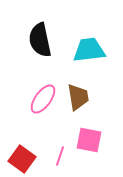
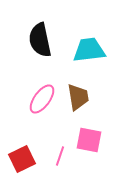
pink ellipse: moved 1 px left
red square: rotated 28 degrees clockwise
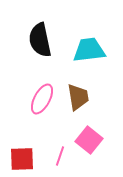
pink ellipse: rotated 8 degrees counterclockwise
pink square: rotated 28 degrees clockwise
red square: rotated 24 degrees clockwise
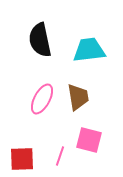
pink square: rotated 24 degrees counterclockwise
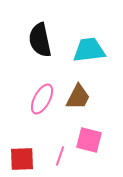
brown trapezoid: rotated 36 degrees clockwise
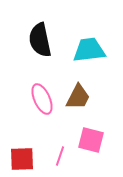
pink ellipse: rotated 52 degrees counterclockwise
pink square: moved 2 px right
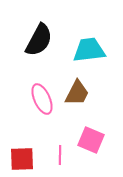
black semicircle: moved 1 px left; rotated 140 degrees counterclockwise
brown trapezoid: moved 1 px left, 4 px up
pink square: rotated 8 degrees clockwise
pink line: moved 1 px up; rotated 18 degrees counterclockwise
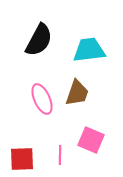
brown trapezoid: rotated 8 degrees counterclockwise
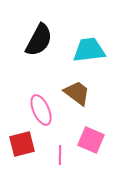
brown trapezoid: rotated 72 degrees counterclockwise
pink ellipse: moved 1 px left, 11 px down
red square: moved 15 px up; rotated 12 degrees counterclockwise
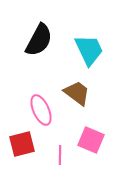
cyan trapezoid: rotated 72 degrees clockwise
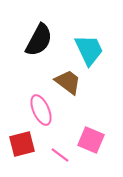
brown trapezoid: moved 9 px left, 11 px up
pink line: rotated 54 degrees counterclockwise
